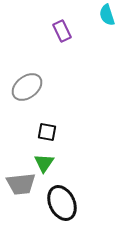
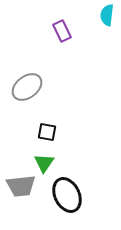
cyan semicircle: rotated 25 degrees clockwise
gray trapezoid: moved 2 px down
black ellipse: moved 5 px right, 8 px up
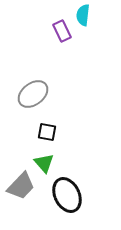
cyan semicircle: moved 24 px left
gray ellipse: moved 6 px right, 7 px down
green triangle: rotated 15 degrees counterclockwise
gray trapezoid: rotated 40 degrees counterclockwise
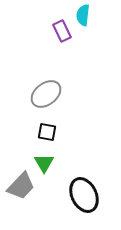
gray ellipse: moved 13 px right
green triangle: rotated 10 degrees clockwise
black ellipse: moved 17 px right
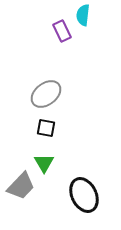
black square: moved 1 px left, 4 px up
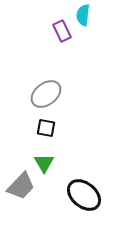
black ellipse: rotated 24 degrees counterclockwise
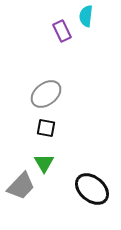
cyan semicircle: moved 3 px right, 1 px down
black ellipse: moved 8 px right, 6 px up
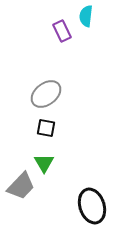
black ellipse: moved 17 px down; rotated 32 degrees clockwise
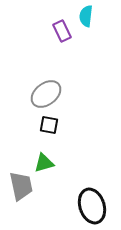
black square: moved 3 px right, 3 px up
green triangle: rotated 45 degrees clockwise
gray trapezoid: rotated 56 degrees counterclockwise
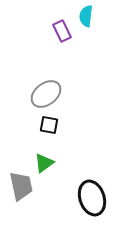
green triangle: rotated 20 degrees counterclockwise
black ellipse: moved 8 px up
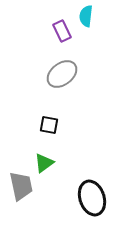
gray ellipse: moved 16 px right, 20 px up
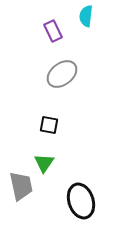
purple rectangle: moved 9 px left
green triangle: rotated 20 degrees counterclockwise
black ellipse: moved 11 px left, 3 px down
